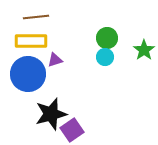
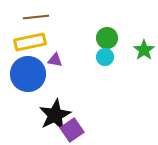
yellow rectangle: moved 1 px left, 1 px down; rotated 12 degrees counterclockwise
purple triangle: rotated 28 degrees clockwise
black star: moved 4 px right, 1 px down; rotated 12 degrees counterclockwise
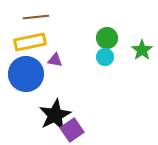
green star: moved 2 px left
blue circle: moved 2 px left
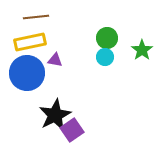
blue circle: moved 1 px right, 1 px up
